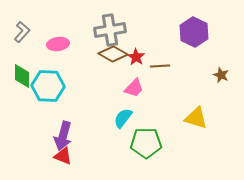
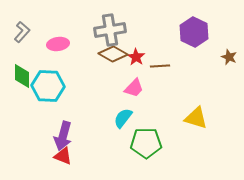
brown star: moved 8 px right, 18 px up
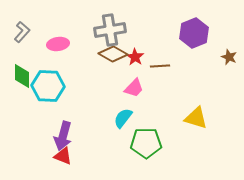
purple hexagon: moved 1 px down; rotated 12 degrees clockwise
red star: moved 1 px left
